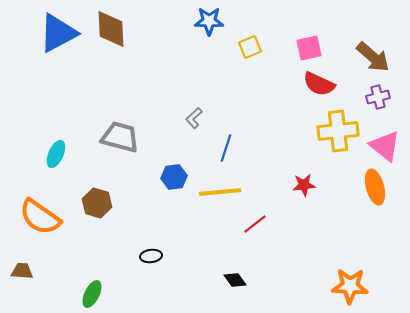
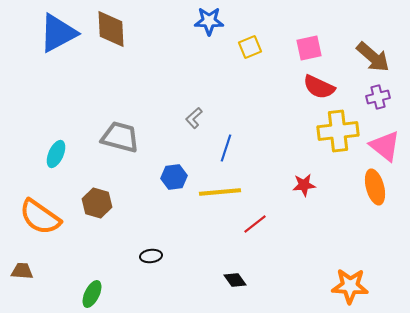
red semicircle: moved 3 px down
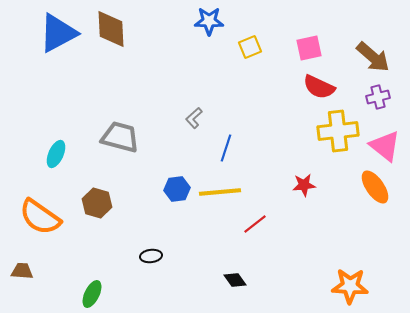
blue hexagon: moved 3 px right, 12 px down
orange ellipse: rotated 20 degrees counterclockwise
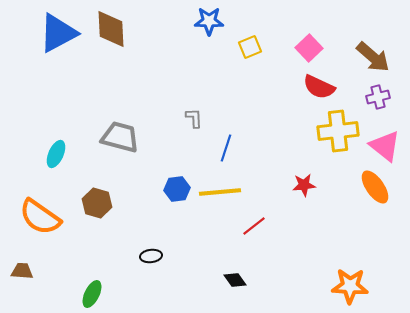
pink square: rotated 32 degrees counterclockwise
gray L-shape: rotated 130 degrees clockwise
red line: moved 1 px left, 2 px down
